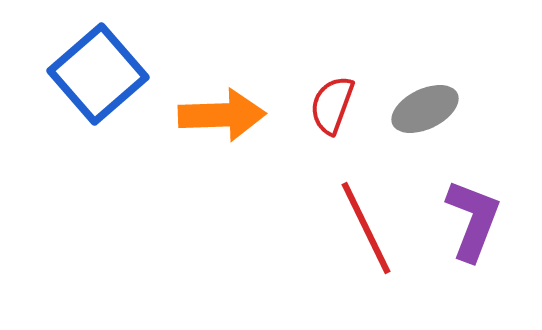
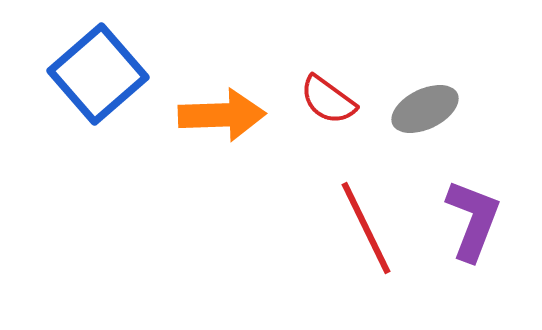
red semicircle: moved 4 px left, 5 px up; rotated 74 degrees counterclockwise
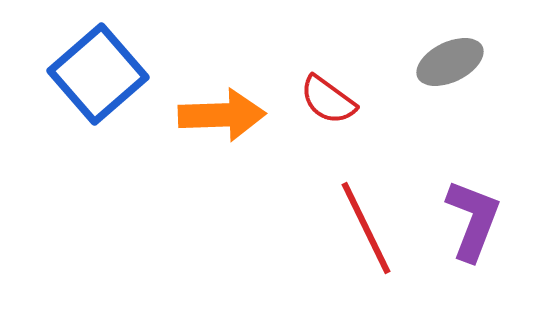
gray ellipse: moved 25 px right, 47 px up
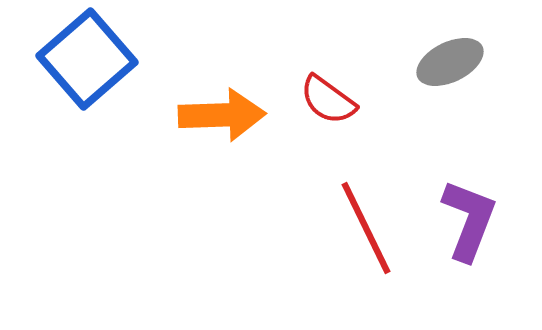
blue square: moved 11 px left, 15 px up
purple L-shape: moved 4 px left
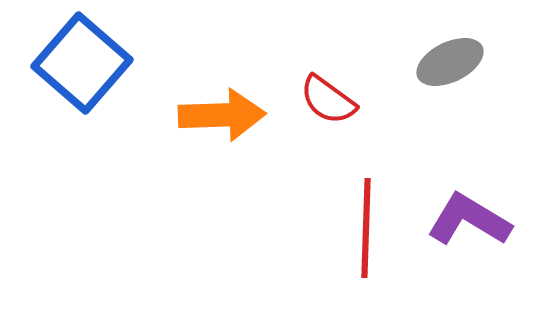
blue square: moved 5 px left, 4 px down; rotated 8 degrees counterclockwise
purple L-shape: rotated 80 degrees counterclockwise
red line: rotated 28 degrees clockwise
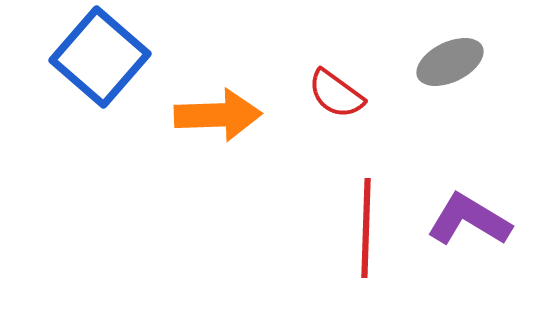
blue square: moved 18 px right, 6 px up
red semicircle: moved 8 px right, 6 px up
orange arrow: moved 4 px left
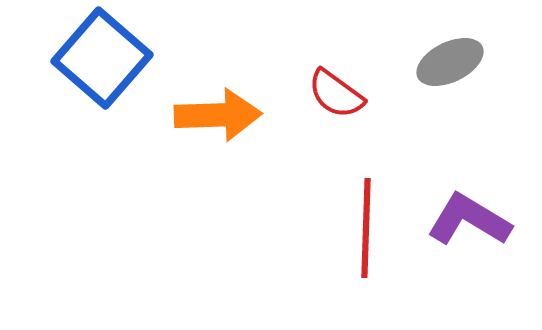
blue square: moved 2 px right, 1 px down
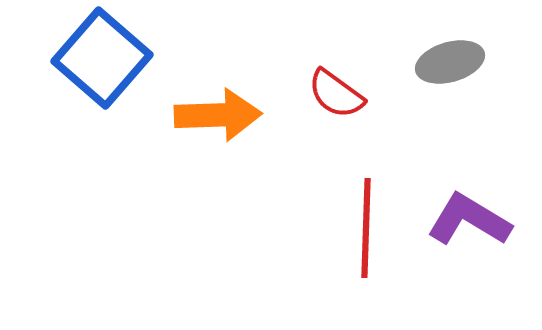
gray ellipse: rotated 10 degrees clockwise
